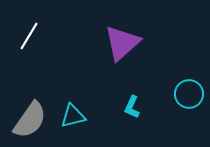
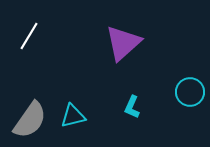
purple triangle: moved 1 px right
cyan circle: moved 1 px right, 2 px up
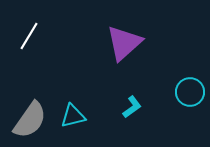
purple triangle: moved 1 px right
cyan L-shape: rotated 150 degrees counterclockwise
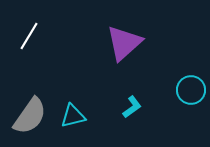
cyan circle: moved 1 px right, 2 px up
gray semicircle: moved 4 px up
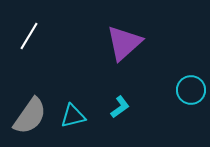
cyan L-shape: moved 12 px left
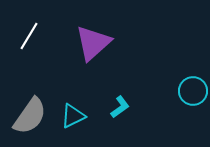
purple triangle: moved 31 px left
cyan circle: moved 2 px right, 1 px down
cyan triangle: rotated 12 degrees counterclockwise
